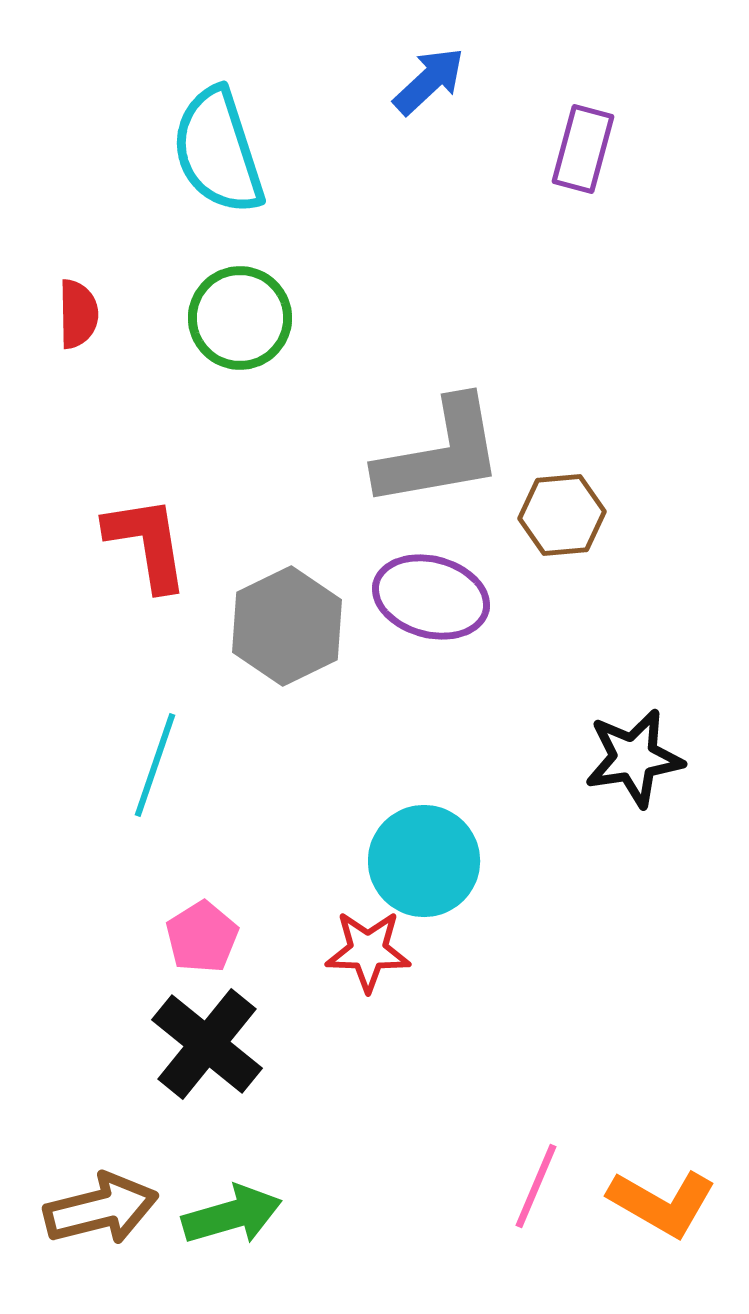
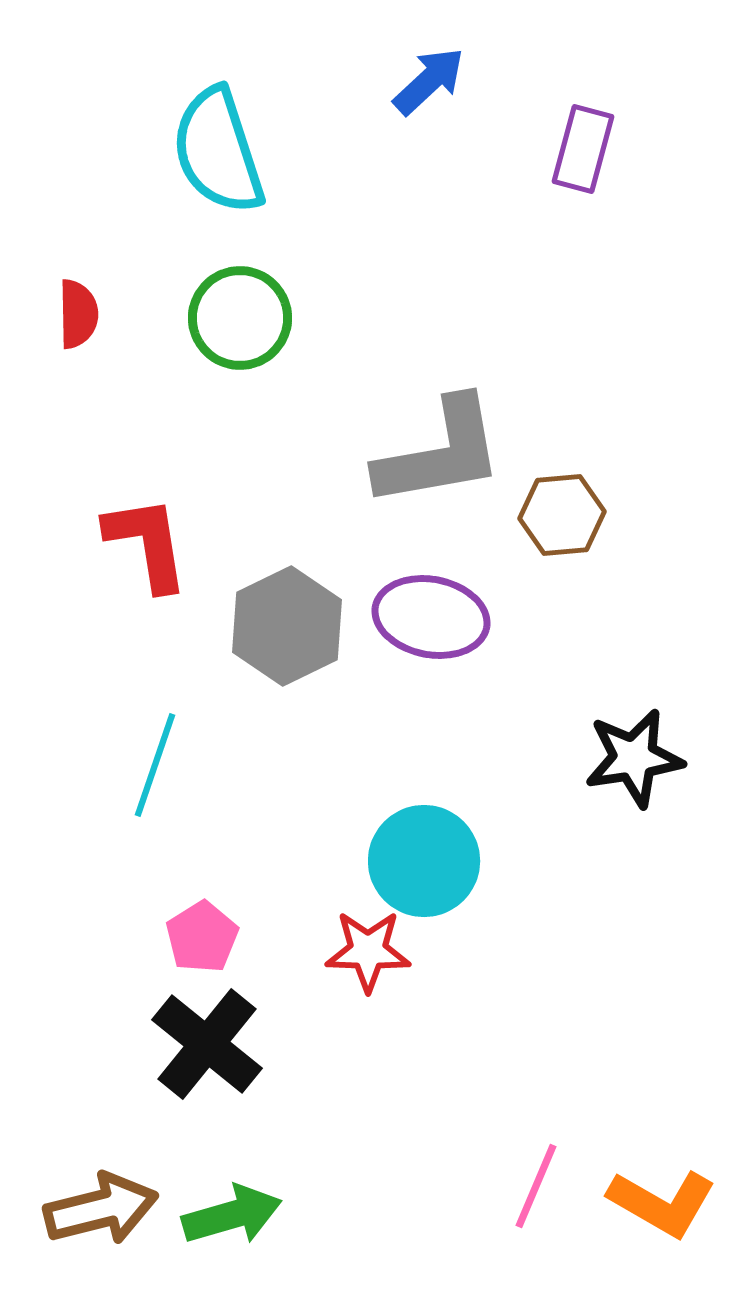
purple ellipse: moved 20 px down; rotated 4 degrees counterclockwise
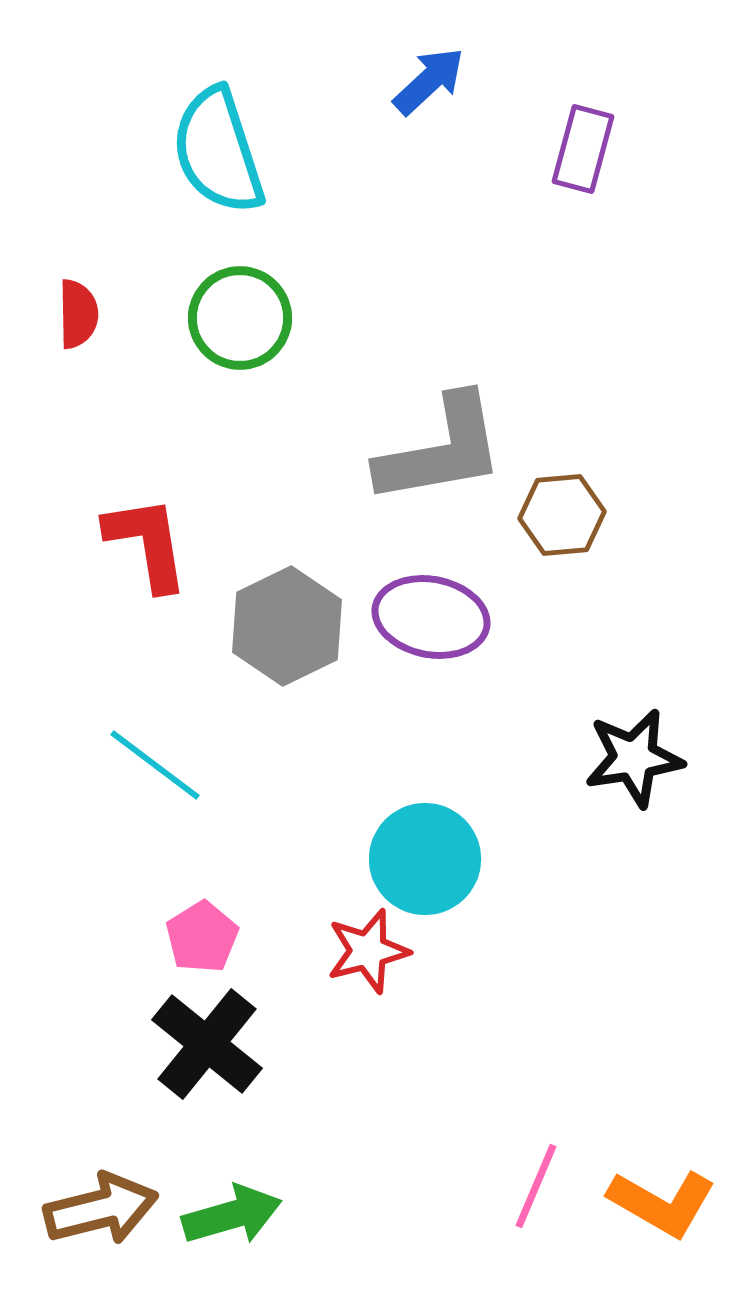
gray L-shape: moved 1 px right, 3 px up
cyan line: rotated 72 degrees counterclockwise
cyan circle: moved 1 px right, 2 px up
red star: rotated 16 degrees counterclockwise
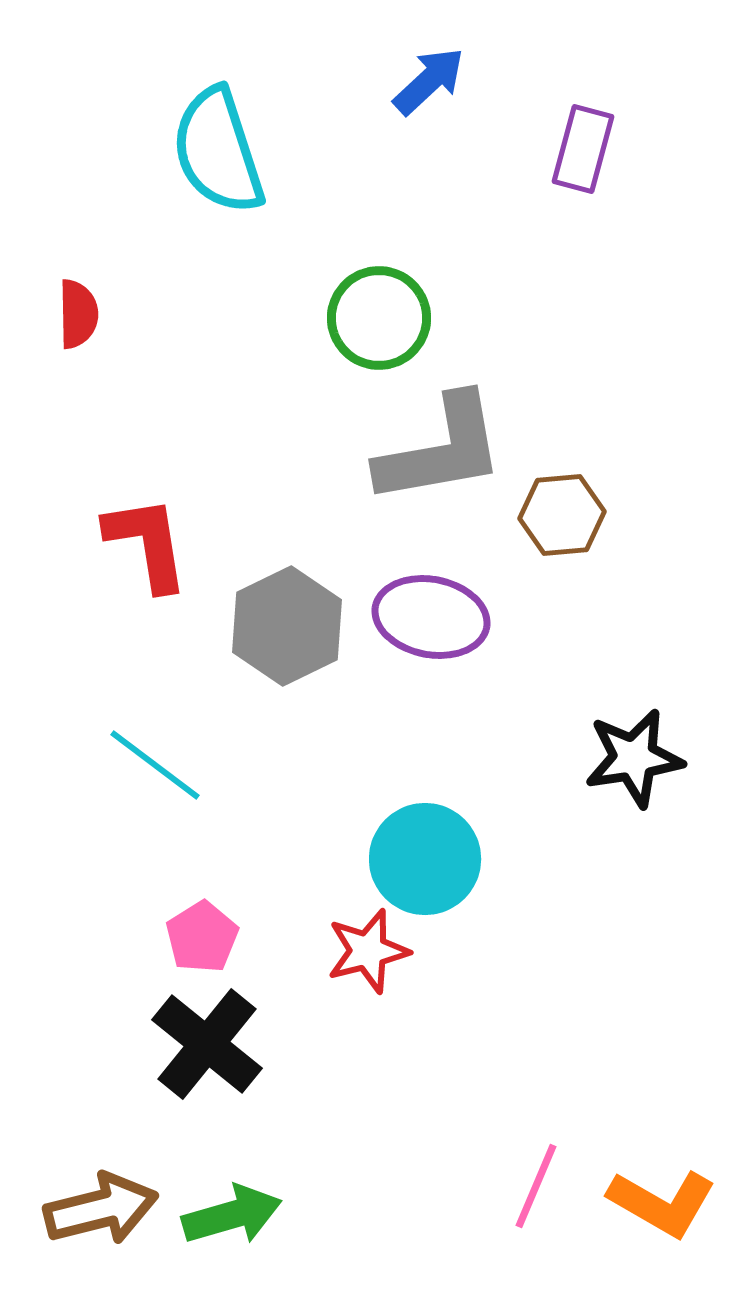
green circle: moved 139 px right
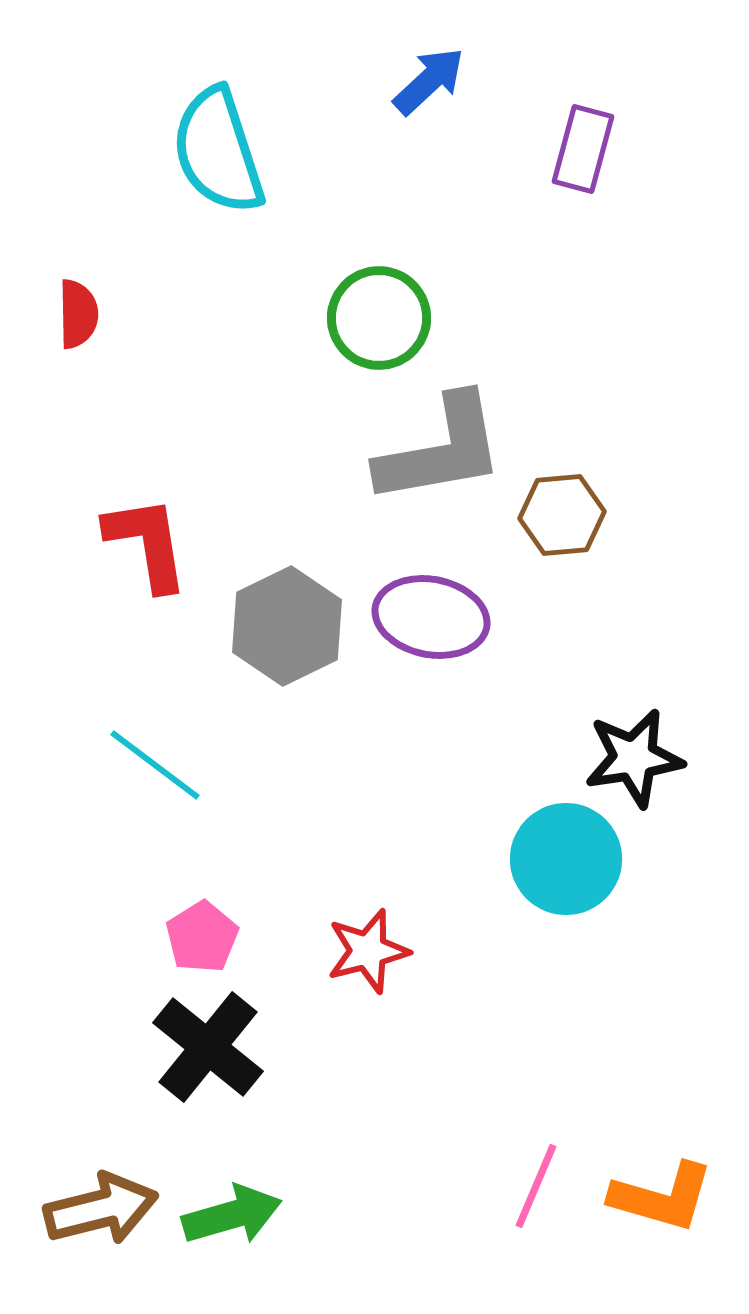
cyan circle: moved 141 px right
black cross: moved 1 px right, 3 px down
orange L-shape: moved 6 px up; rotated 14 degrees counterclockwise
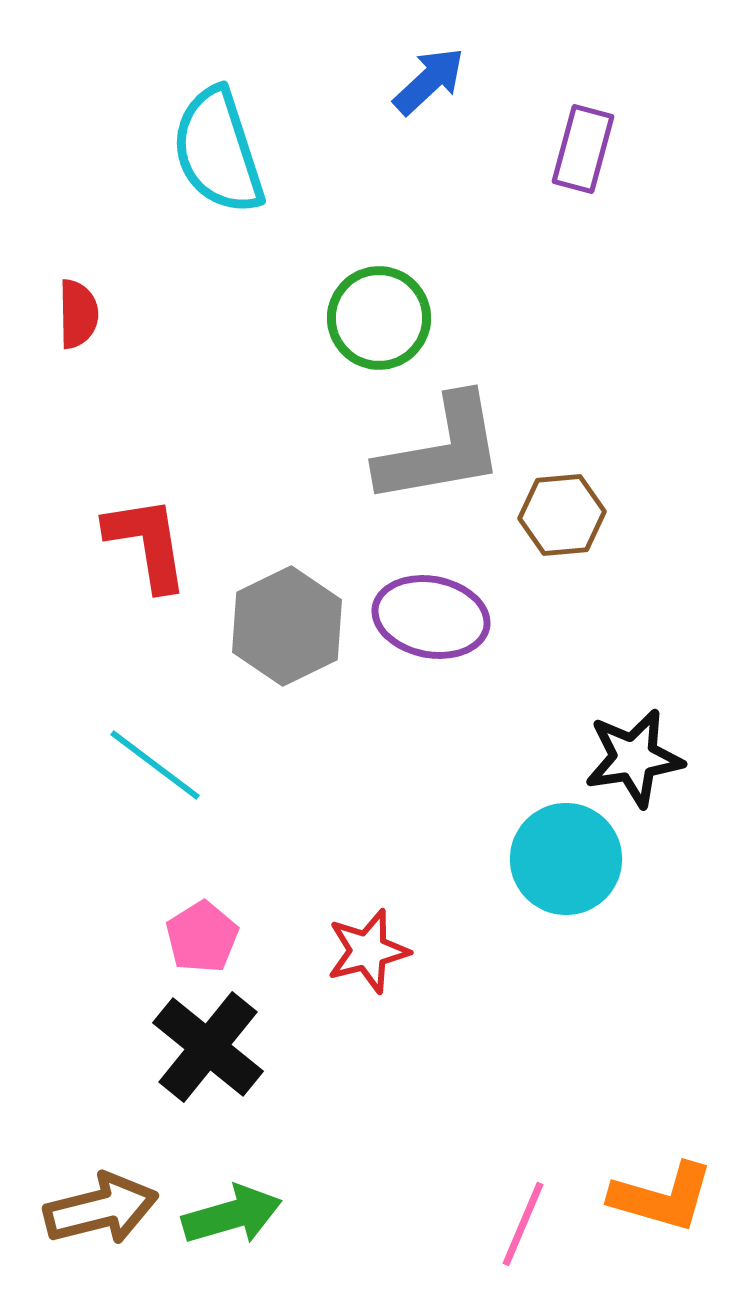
pink line: moved 13 px left, 38 px down
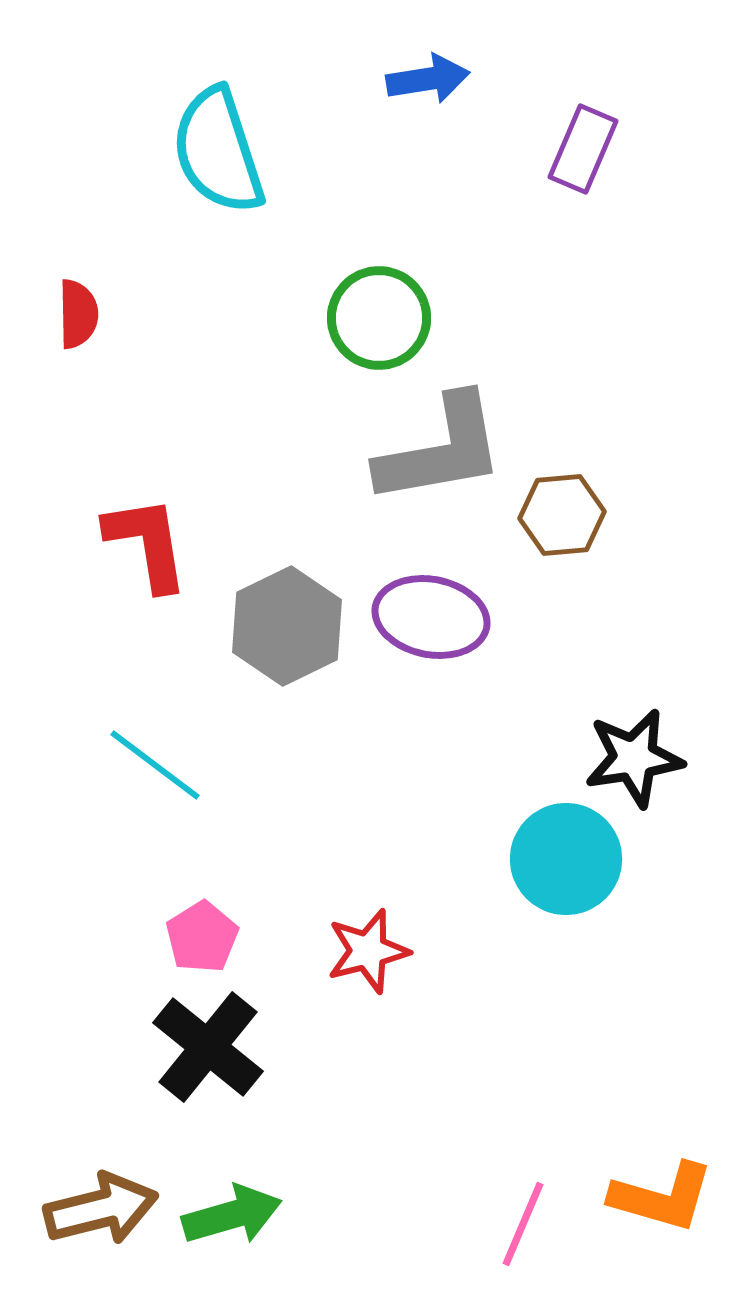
blue arrow: moved 1 px left, 2 px up; rotated 34 degrees clockwise
purple rectangle: rotated 8 degrees clockwise
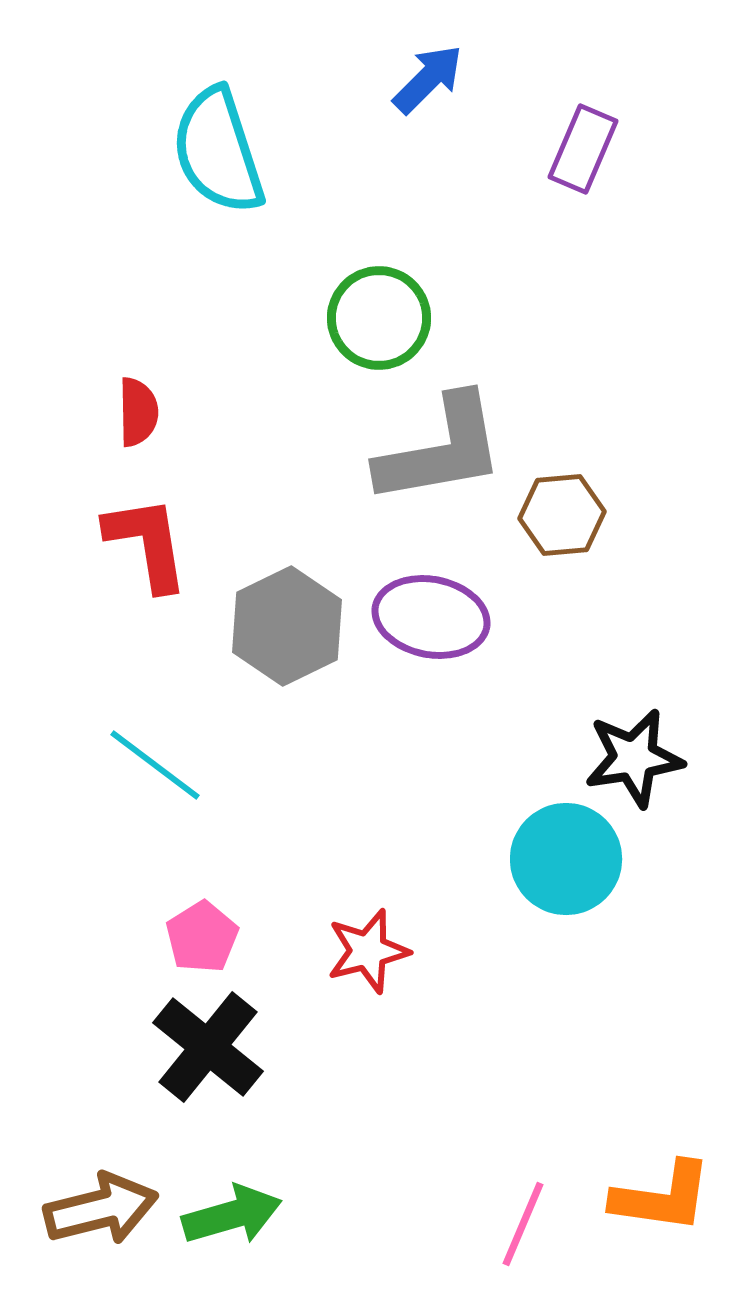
blue arrow: rotated 36 degrees counterclockwise
red semicircle: moved 60 px right, 98 px down
orange L-shape: rotated 8 degrees counterclockwise
